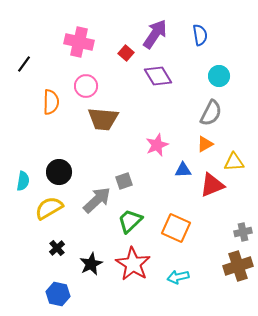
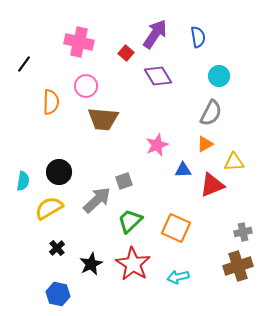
blue semicircle: moved 2 px left, 2 px down
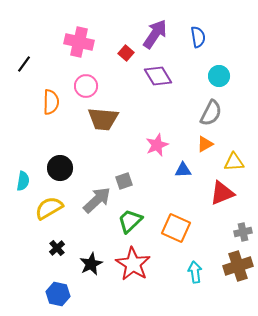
black circle: moved 1 px right, 4 px up
red triangle: moved 10 px right, 8 px down
cyan arrow: moved 17 px right, 5 px up; rotated 95 degrees clockwise
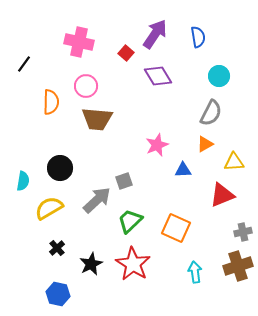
brown trapezoid: moved 6 px left
red triangle: moved 2 px down
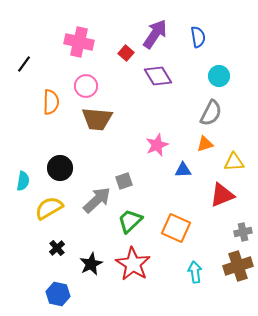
orange triangle: rotated 12 degrees clockwise
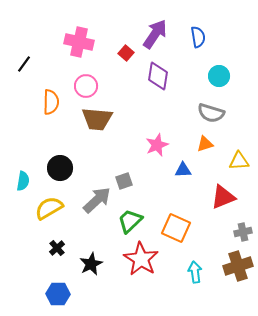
purple diamond: rotated 40 degrees clockwise
gray semicircle: rotated 80 degrees clockwise
yellow triangle: moved 5 px right, 1 px up
red triangle: moved 1 px right, 2 px down
red star: moved 8 px right, 5 px up
blue hexagon: rotated 10 degrees counterclockwise
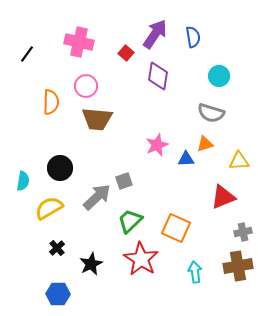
blue semicircle: moved 5 px left
black line: moved 3 px right, 10 px up
blue triangle: moved 3 px right, 11 px up
gray arrow: moved 3 px up
brown cross: rotated 8 degrees clockwise
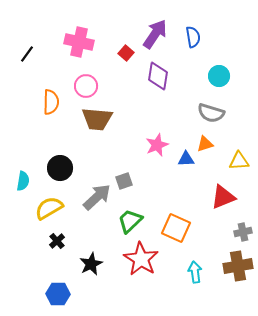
black cross: moved 7 px up
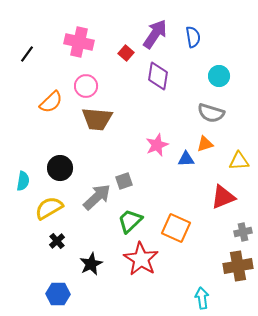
orange semicircle: rotated 45 degrees clockwise
cyan arrow: moved 7 px right, 26 px down
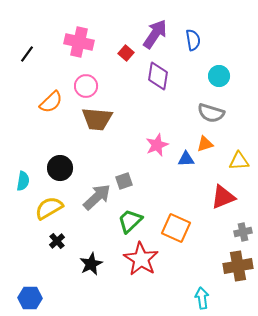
blue semicircle: moved 3 px down
blue hexagon: moved 28 px left, 4 px down
